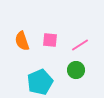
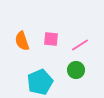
pink square: moved 1 px right, 1 px up
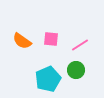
orange semicircle: rotated 36 degrees counterclockwise
cyan pentagon: moved 8 px right, 3 px up
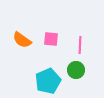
orange semicircle: moved 1 px up
pink line: rotated 54 degrees counterclockwise
cyan pentagon: moved 2 px down
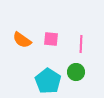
pink line: moved 1 px right, 1 px up
green circle: moved 2 px down
cyan pentagon: rotated 15 degrees counterclockwise
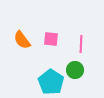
orange semicircle: rotated 18 degrees clockwise
green circle: moved 1 px left, 2 px up
cyan pentagon: moved 3 px right, 1 px down
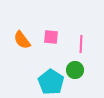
pink square: moved 2 px up
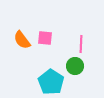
pink square: moved 6 px left, 1 px down
green circle: moved 4 px up
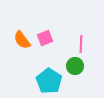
pink square: rotated 28 degrees counterclockwise
cyan pentagon: moved 2 px left, 1 px up
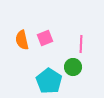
orange semicircle: rotated 24 degrees clockwise
green circle: moved 2 px left, 1 px down
